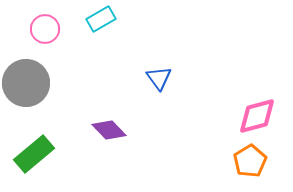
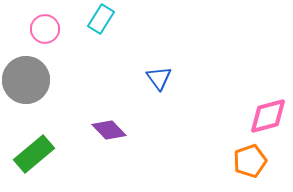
cyan rectangle: rotated 28 degrees counterclockwise
gray circle: moved 3 px up
pink diamond: moved 11 px right
orange pentagon: rotated 12 degrees clockwise
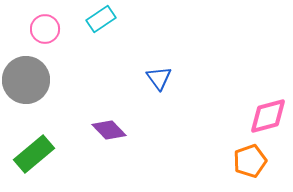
cyan rectangle: rotated 24 degrees clockwise
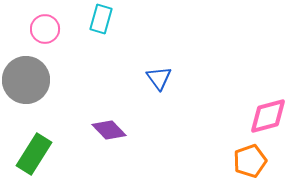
cyan rectangle: rotated 40 degrees counterclockwise
green rectangle: rotated 18 degrees counterclockwise
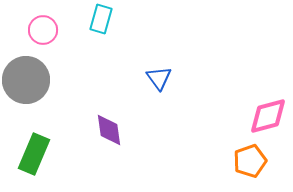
pink circle: moved 2 px left, 1 px down
purple diamond: rotated 36 degrees clockwise
green rectangle: rotated 9 degrees counterclockwise
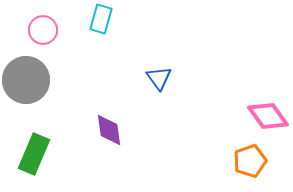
pink diamond: rotated 69 degrees clockwise
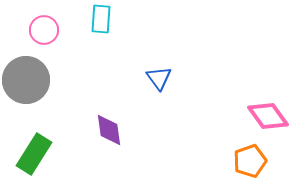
cyan rectangle: rotated 12 degrees counterclockwise
pink circle: moved 1 px right
green rectangle: rotated 9 degrees clockwise
